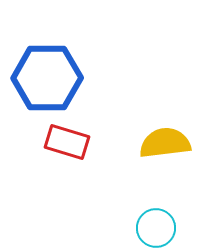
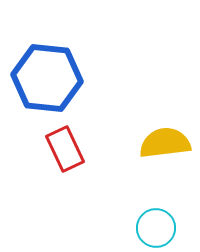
blue hexagon: rotated 6 degrees clockwise
red rectangle: moved 2 px left, 7 px down; rotated 48 degrees clockwise
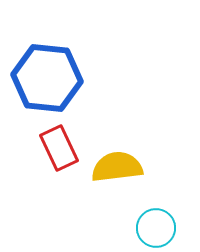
yellow semicircle: moved 48 px left, 24 px down
red rectangle: moved 6 px left, 1 px up
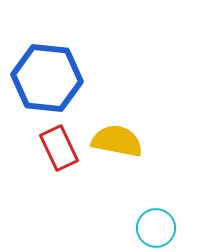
yellow semicircle: moved 26 px up; rotated 18 degrees clockwise
